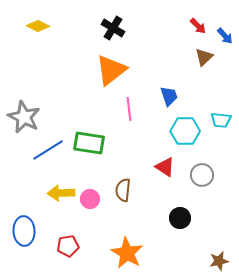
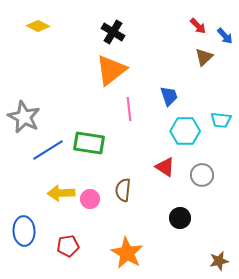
black cross: moved 4 px down
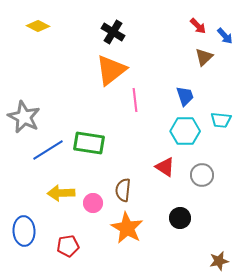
blue trapezoid: moved 16 px right
pink line: moved 6 px right, 9 px up
pink circle: moved 3 px right, 4 px down
orange star: moved 25 px up
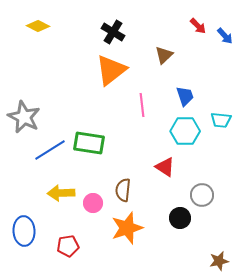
brown triangle: moved 40 px left, 2 px up
pink line: moved 7 px right, 5 px down
blue line: moved 2 px right
gray circle: moved 20 px down
orange star: rotated 24 degrees clockwise
